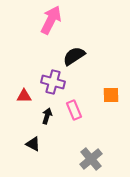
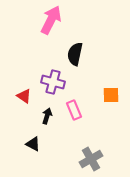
black semicircle: moved 1 px right, 2 px up; rotated 45 degrees counterclockwise
red triangle: rotated 35 degrees clockwise
gray cross: rotated 10 degrees clockwise
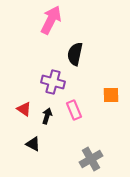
red triangle: moved 13 px down
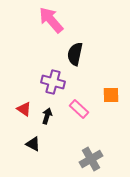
pink arrow: rotated 68 degrees counterclockwise
pink rectangle: moved 5 px right, 1 px up; rotated 24 degrees counterclockwise
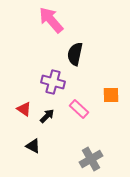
black arrow: rotated 28 degrees clockwise
black triangle: moved 2 px down
